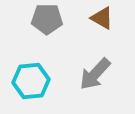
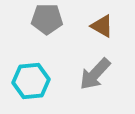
brown triangle: moved 8 px down
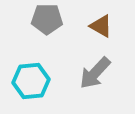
brown triangle: moved 1 px left
gray arrow: moved 1 px up
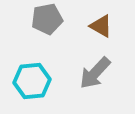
gray pentagon: rotated 12 degrees counterclockwise
cyan hexagon: moved 1 px right
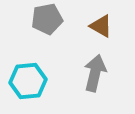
gray arrow: rotated 150 degrees clockwise
cyan hexagon: moved 4 px left
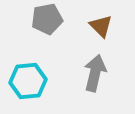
brown triangle: rotated 15 degrees clockwise
